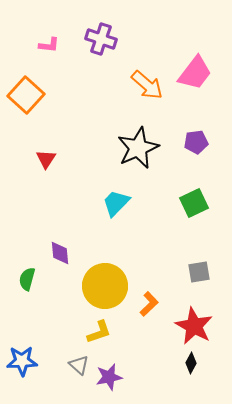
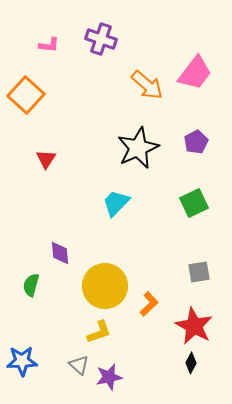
purple pentagon: rotated 20 degrees counterclockwise
green semicircle: moved 4 px right, 6 px down
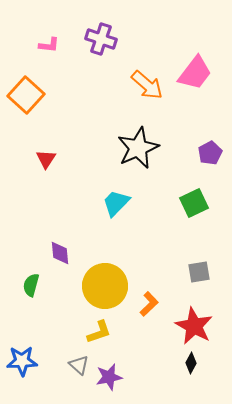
purple pentagon: moved 14 px right, 11 px down
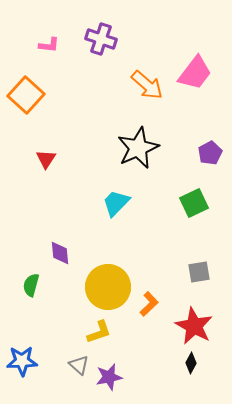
yellow circle: moved 3 px right, 1 px down
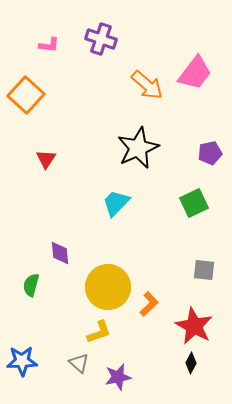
purple pentagon: rotated 15 degrees clockwise
gray square: moved 5 px right, 2 px up; rotated 15 degrees clockwise
gray triangle: moved 2 px up
purple star: moved 9 px right
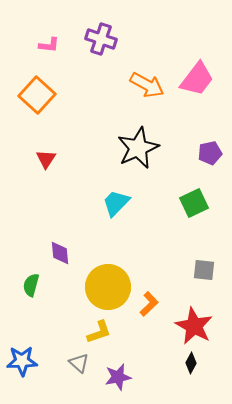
pink trapezoid: moved 2 px right, 6 px down
orange arrow: rotated 12 degrees counterclockwise
orange square: moved 11 px right
